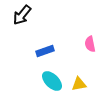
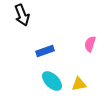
black arrow: rotated 60 degrees counterclockwise
pink semicircle: rotated 28 degrees clockwise
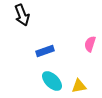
yellow triangle: moved 2 px down
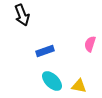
yellow triangle: rotated 21 degrees clockwise
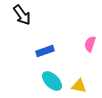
black arrow: rotated 15 degrees counterclockwise
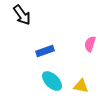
yellow triangle: moved 2 px right
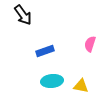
black arrow: moved 1 px right
cyan ellipse: rotated 50 degrees counterclockwise
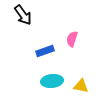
pink semicircle: moved 18 px left, 5 px up
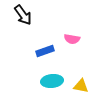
pink semicircle: rotated 98 degrees counterclockwise
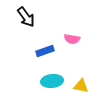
black arrow: moved 3 px right, 2 px down
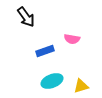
cyan ellipse: rotated 15 degrees counterclockwise
yellow triangle: rotated 28 degrees counterclockwise
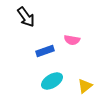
pink semicircle: moved 1 px down
cyan ellipse: rotated 10 degrees counterclockwise
yellow triangle: moved 4 px right; rotated 21 degrees counterclockwise
